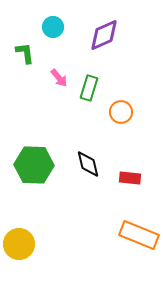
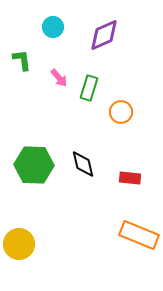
green L-shape: moved 3 px left, 7 px down
black diamond: moved 5 px left
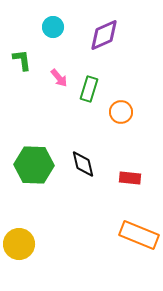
green rectangle: moved 1 px down
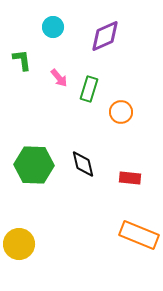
purple diamond: moved 1 px right, 1 px down
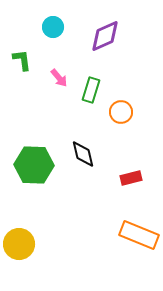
green rectangle: moved 2 px right, 1 px down
black diamond: moved 10 px up
red rectangle: moved 1 px right; rotated 20 degrees counterclockwise
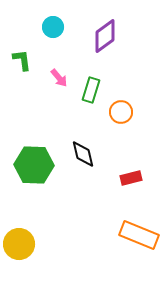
purple diamond: rotated 12 degrees counterclockwise
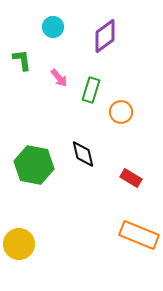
green hexagon: rotated 9 degrees clockwise
red rectangle: rotated 45 degrees clockwise
